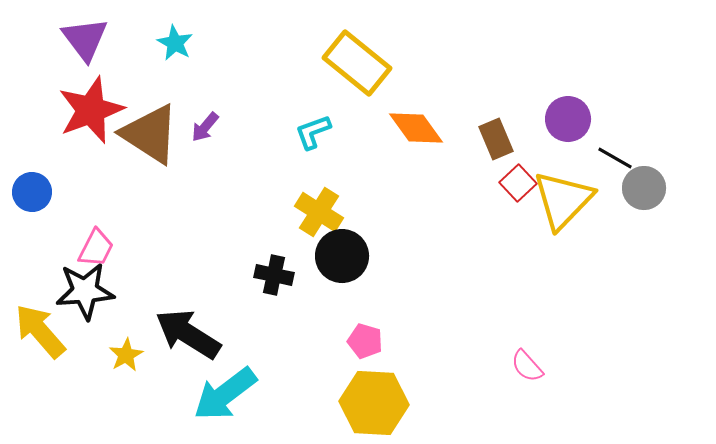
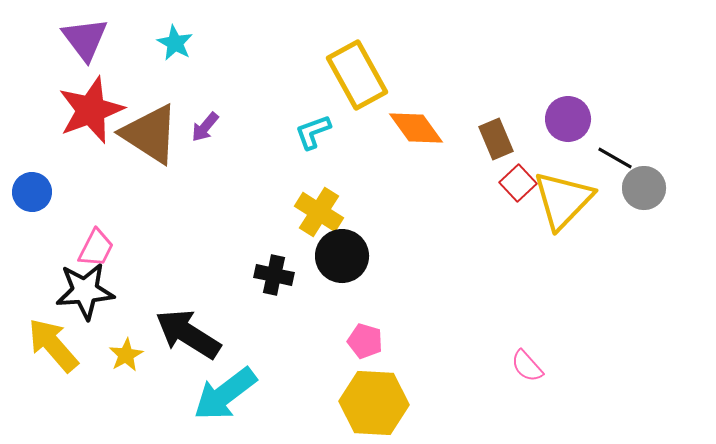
yellow rectangle: moved 12 px down; rotated 22 degrees clockwise
yellow arrow: moved 13 px right, 14 px down
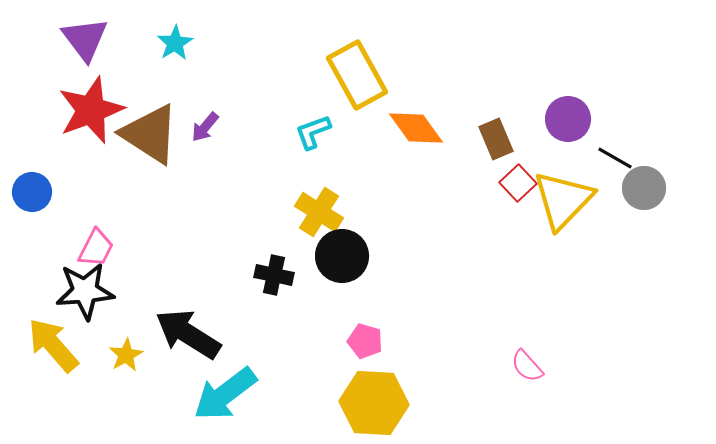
cyan star: rotated 12 degrees clockwise
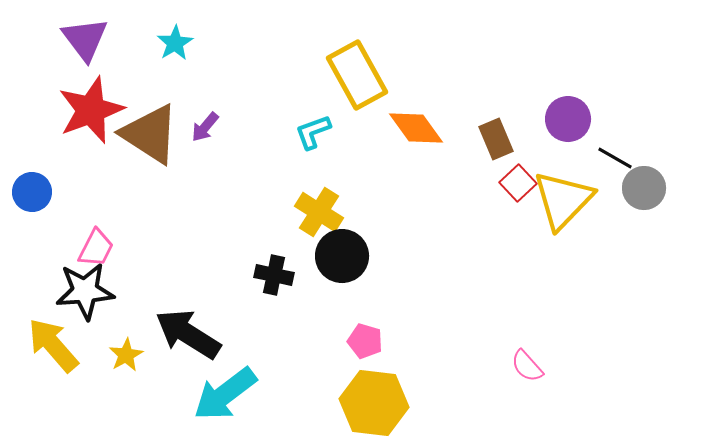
yellow hexagon: rotated 4 degrees clockwise
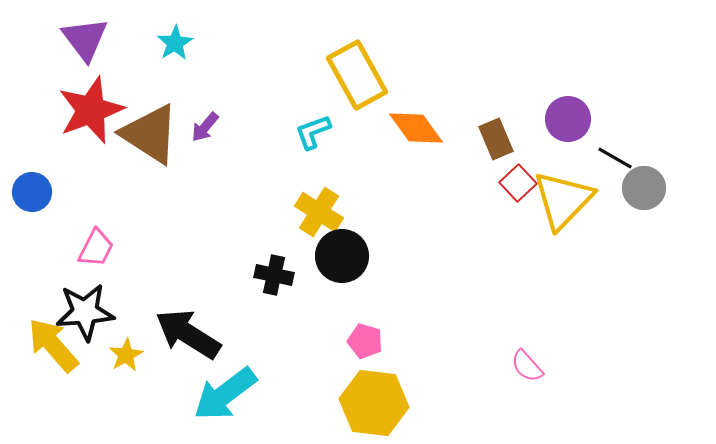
black star: moved 21 px down
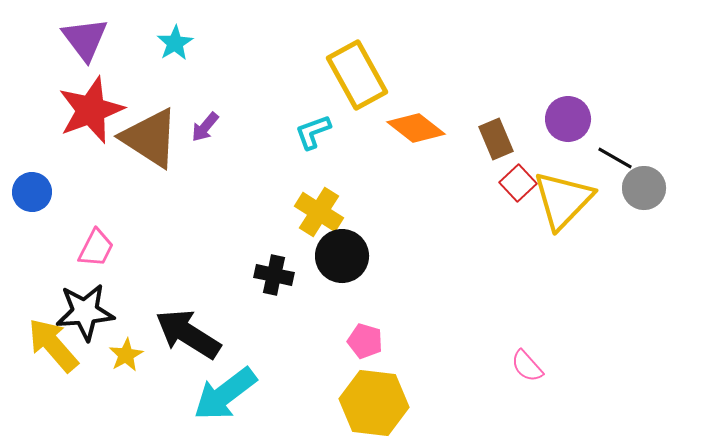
orange diamond: rotated 16 degrees counterclockwise
brown triangle: moved 4 px down
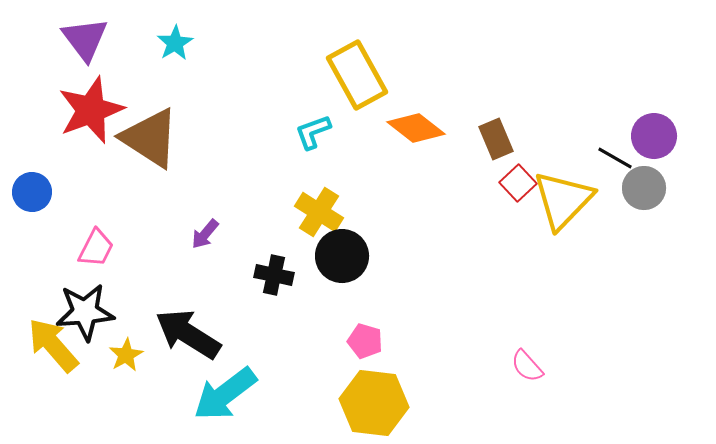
purple circle: moved 86 px right, 17 px down
purple arrow: moved 107 px down
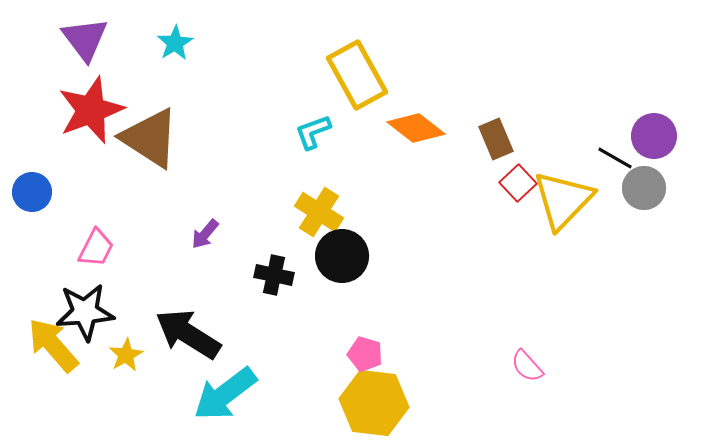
pink pentagon: moved 13 px down
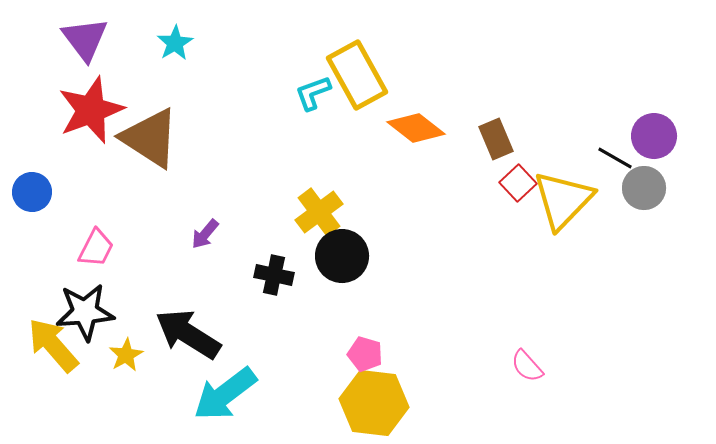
cyan L-shape: moved 39 px up
yellow cross: rotated 21 degrees clockwise
